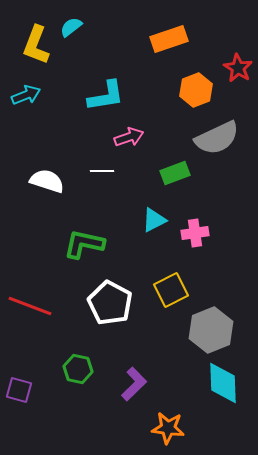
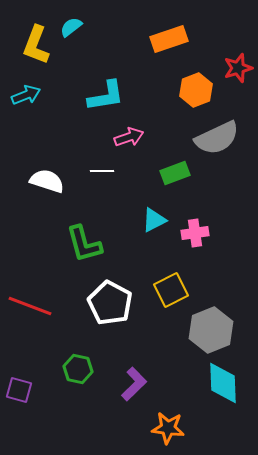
red star: rotated 24 degrees clockwise
green L-shape: rotated 117 degrees counterclockwise
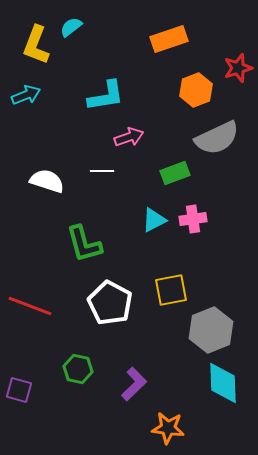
pink cross: moved 2 px left, 14 px up
yellow square: rotated 16 degrees clockwise
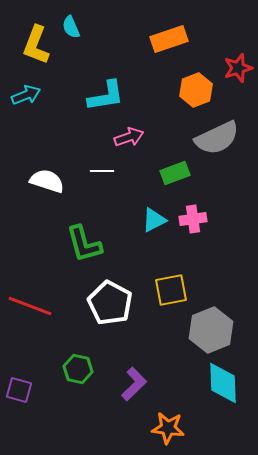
cyan semicircle: rotated 75 degrees counterclockwise
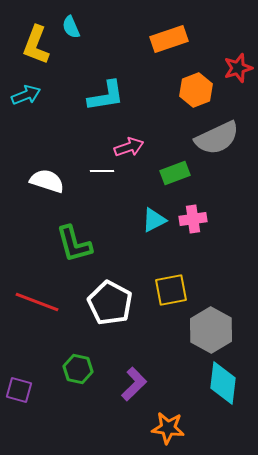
pink arrow: moved 10 px down
green L-shape: moved 10 px left
red line: moved 7 px right, 4 px up
gray hexagon: rotated 9 degrees counterclockwise
cyan diamond: rotated 9 degrees clockwise
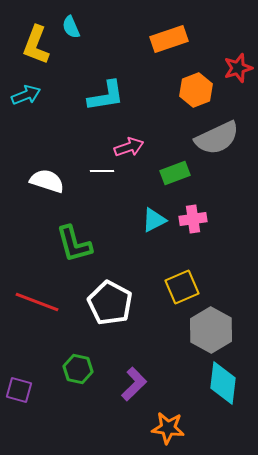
yellow square: moved 11 px right, 3 px up; rotated 12 degrees counterclockwise
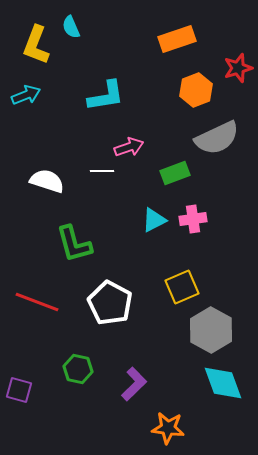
orange rectangle: moved 8 px right
cyan diamond: rotated 27 degrees counterclockwise
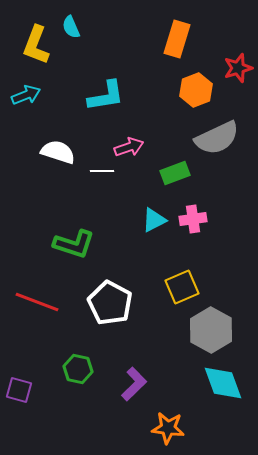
orange rectangle: rotated 54 degrees counterclockwise
white semicircle: moved 11 px right, 29 px up
green L-shape: rotated 57 degrees counterclockwise
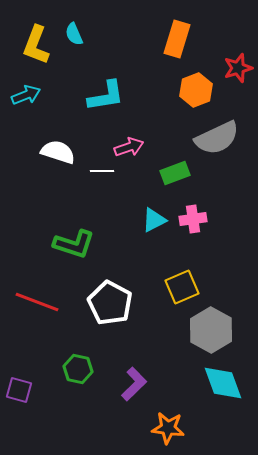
cyan semicircle: moved 3 px right, 7 px down
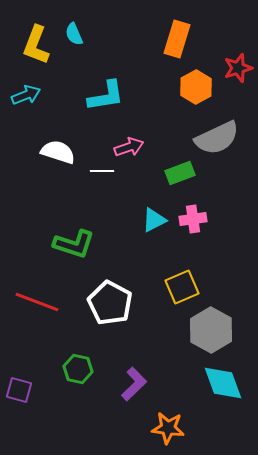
orange hexagon: moved 3 px up; rotated 8 degrees counterclockwise
green rectangle: moved 5 px right
